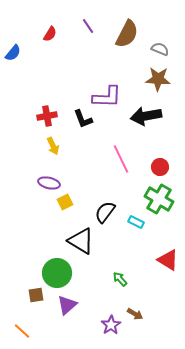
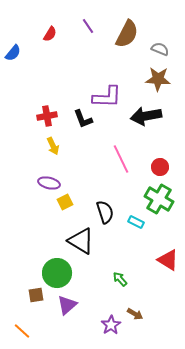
black semicircle: rotated 125 degrees clockwise
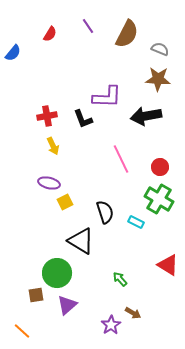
red triangle: moved 5 px down
brown arrow: moved 2 px left, 1 px up
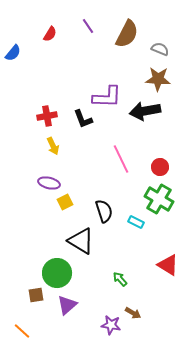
black arrow: moved 1 px left, 5 px up
black semicircle: moved 1 px left, 1 px up
purple star: rotated 30 degrees counterclockwise
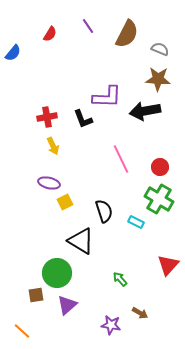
red cross: moved 1 px down
red triangle: rotated 40 degrees clockwise
brown arrow: moved 7 px right
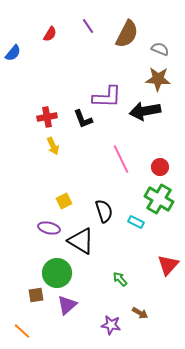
purple ellipse: moved 45 px down
yellow square: moved 1 px left, 1 px up
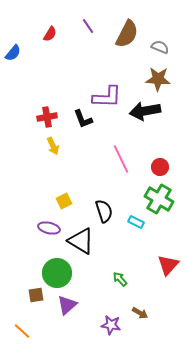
gray semicircle: moved 2 px up
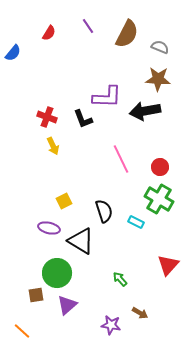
red semicircle: moved 1 px left, 1 px up
red cross: rotated 30 degrees clockwise
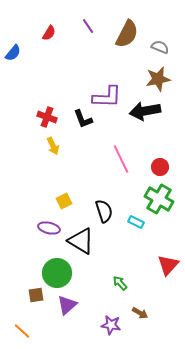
brown star: rotated 15 degrees counterclockwise
green arrow: moved 4 px down
